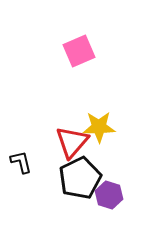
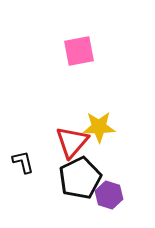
pink square: rotated 12 degrees clockwise
black L-shape: moved 2 px right
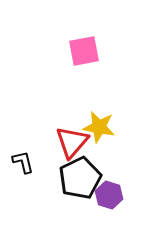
pink square: moved 5 px right
yellow star: rotated 12 degrees clockwise
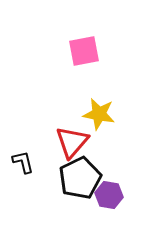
yellow star: moved 13 px up
purple hexagon: rotated 8 degrees counterclockwise
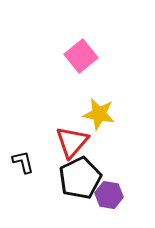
pink square: moved 3 px left, 5 px down; rotated 28 degrees counterclockwise
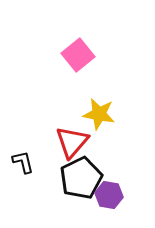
pink square: moved 3 px left, 1 px up
black pentagon: moved 1 px right
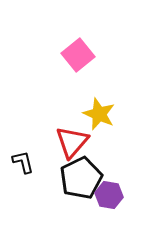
yellow star: rotated 12 degrees clockwise
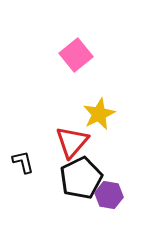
pink square: moved 2 px left
yellow star: rotated 24 degrees clockwise
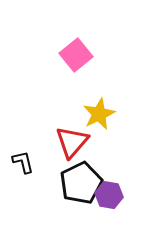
black pentagon: moved 5 px down
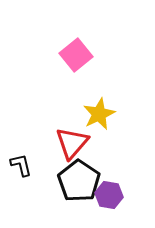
red triangle: moved 1 px down
black L-shape: moved 2 px left, 3 px down
black pentagon: moved 2 px left, 2 px up; rotated 12 degrees counterclockwise
